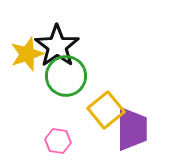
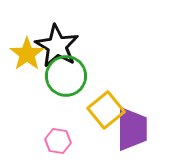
black star: rotated 6 degrees counterclockwise
yellow star: rotated 16 degrees counterclockwise
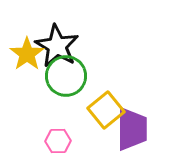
pink hexagon: rotated 10 degrees counterclockwise
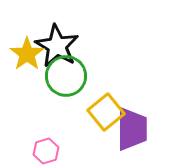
yellow square: moved 2 px down
pink hexagon: moved 12 px left, 10 px down; rotated 15 degrees counterclockwise
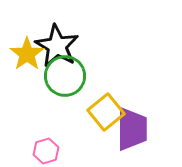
green circle: moved 1 px left
